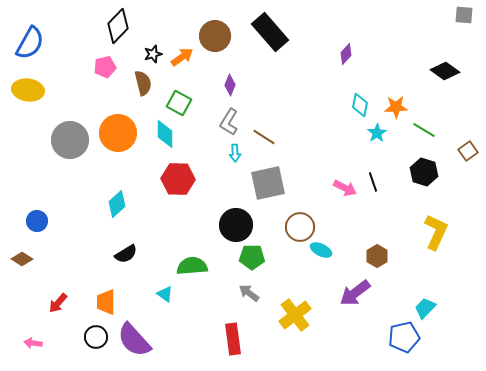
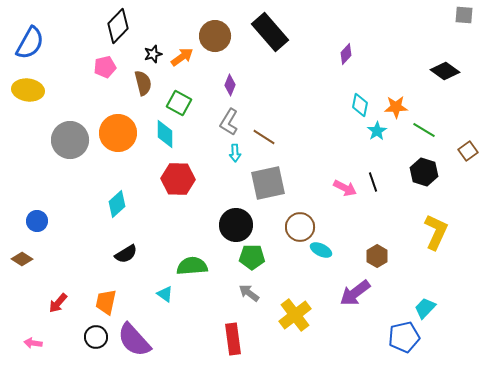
cyan star at (377, 133): moved 2 px up
orange trapezoid at (106, 302): rotated 12 degrees clockwise
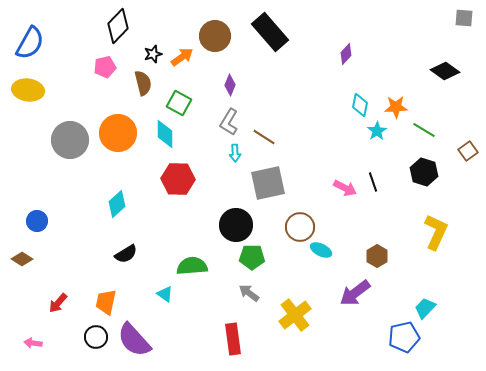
gray square at (464, 15): moved 3 px down
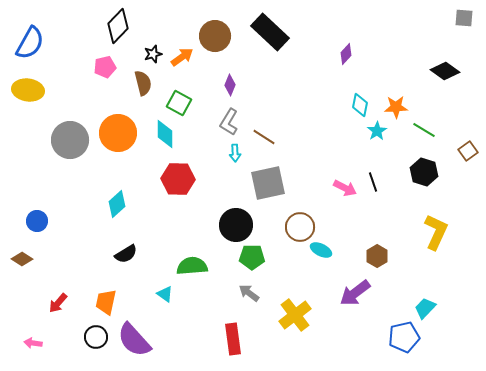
black rectangle at (270, 32): rotated 6 degrees counterclockwise
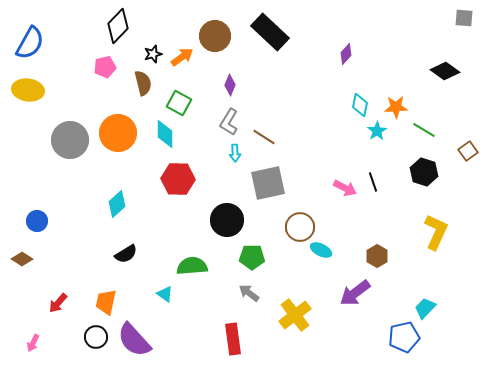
black circle at (236, 225): moved 9 px left, 5 px up
pink arrow at (33, 343): rotated 72 degrees counterclockwise
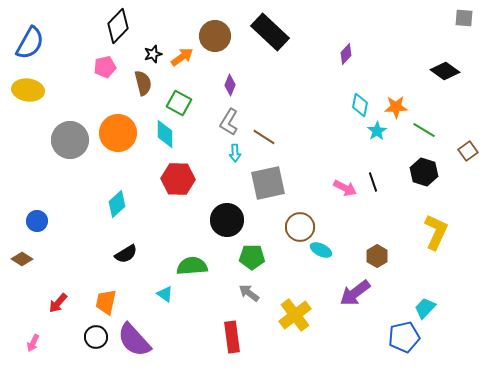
red rectangle at (233, 339): moved 1 px left, 2 px up
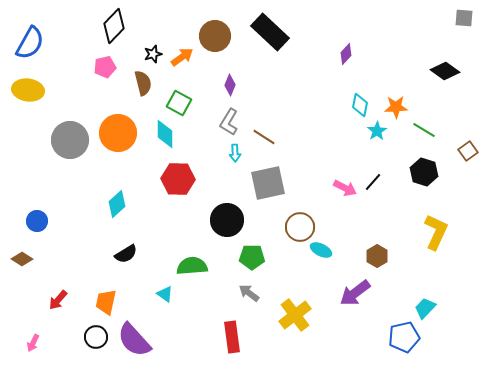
black diamond at (118, 26): moved 4 px left
black line at (373, 182): rotated 60 degrees clockwise
red arrow at (58, 303): moved 3 px up
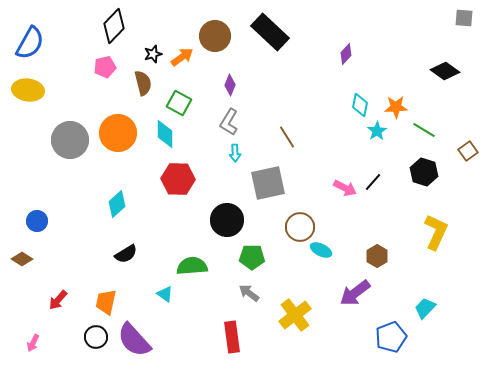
brown line at (264, 137): moved 23 px right; rotated 25 degrees clockwise
blue pentagon at (404, 337): moved 13 px left; rotated 8 degrees counterclockwise
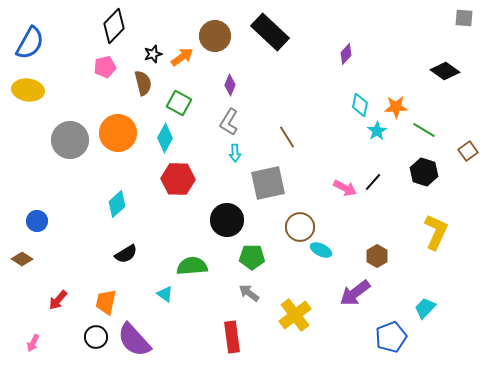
cyan diamond at (165, 134): moved 4 px down; rotated 28 degrees clockwise
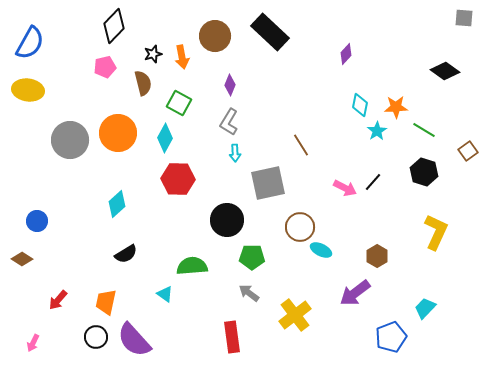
orange arrow at (182, 57): rotated 115 degrees clockwise
brown line at (287, 137): moved 14 px right, 8 px down
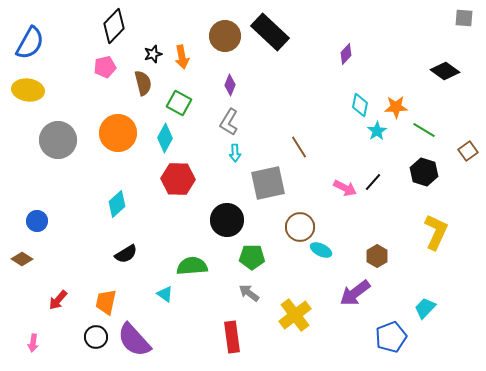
brown circle at (215, 36): moved 10 px right
gray circle at (70, 140): moved 12 px left
brown line at (301, 145): moved 2 px left, 2 px down
pink arrow at (33, 343): rotated 18 degrees counterclockwise
